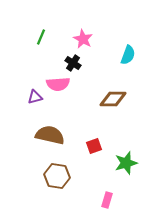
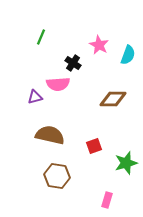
pink star: moved 16 px right, 6 px down
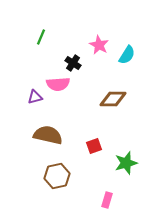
cyan semicircle: moved 1 px left; rotated 12 degrees clockwise
brown semicircle: moved 2 px left
brown hexagon: rotated 20 degrees counterclockwise
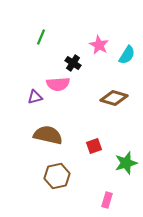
brown diamond: moved 1 px right, 1 px up; rotated 16 degrees clockwise
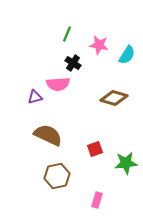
green line: moved 26 px right, 3 px up
pink star: rotated 18 degrees counterclockwise
brown semicircle: rotated 12 degrees clockwise
red square: moved 1 px right, 3 px down
green star: rotated 10 degrees clockwise
pink rectangle: moved 10 px left
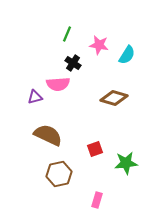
brown hexagon: moved 2 px right, 2 px up
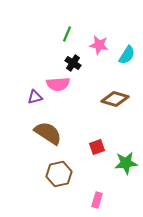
brown diamond: moved 1 px right, 1 px down
brown semicircle: moved 2 px up; rotated 8 degrees clockwise
red square: moved 2 px right, 2 px up
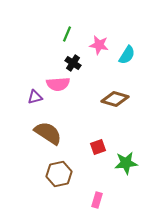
red square: moved 1 px right
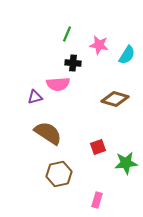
black cross: rotated 28 degrees counterclockwise
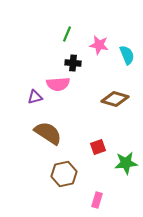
cyan semicircle: rotated 54 degrees counterclockwise
brown hexagon: moved 5 px right
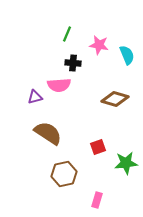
pink semicircle: moved 1 px right, 1 px down
